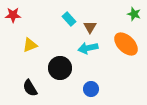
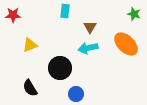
cyan rectangle: moved 4 px left, 8 px up; rotated 48 degrees clockwise
blue circle: moved 15 px left, 5 px down
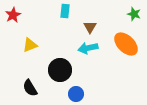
red star: rotated 28 degrees counterclockwise
black circle: moved 2 px down
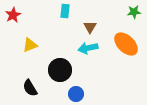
green star: moved 2 px up; rotated 24 degrees counterclockwise
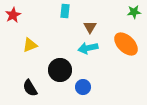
blue circle: moved 7 px right, 7 px up
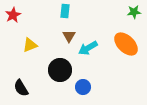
brown triangle: moved 21 px left, 9 px down
cyan arrow: rotated 18 degrees counterclockwise
black semicircle: moved 9 px left
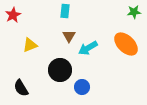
blue circle: moved 1 px left
